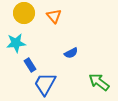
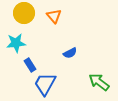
blue semicircle: moved 1 px left
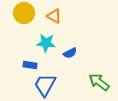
orange triangle: rotated 21 degrees counterclockwise
cyan star: moved 30 px right; rotated 12 degrees clockwise
blue rectangle: rotated 48 degrees counterclockwise
blue trapezoid: moved 1 px down
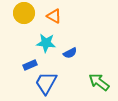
blue rectangle: rotated 32 degrees counterclockwise
blue trapezoid: moved 1 px right, 2 px up
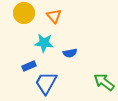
orange triangle: rotated 21 degrees clockwise
cyan star: moved 2 px left
blue semicircle: rotated 16 degrees clockwise
blue rectangle: moved 1 px left, 1 px down
green arrow: moved 5 px right
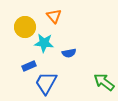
yellow circle: moved 1 px right, 14 px down
blue semicircle: moved 1 px left
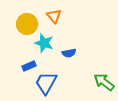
yellow circle: moved 2 px right, 3 px up
cyan star: rotated 12 degrees clockwise
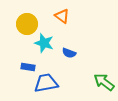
orange triangle: moved 8 px right; rotated 14 degrees counterclockwise
blue semicircle: rotated 32 degrees clockwise
blue rectangle: moved 1 px left, 1 px down; rotated 32 degrees clockwise
blue trapezoid: rotated 50 degrees clockwise
